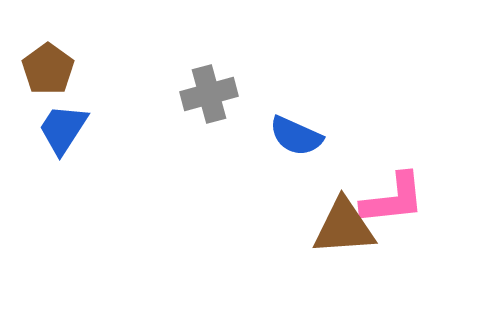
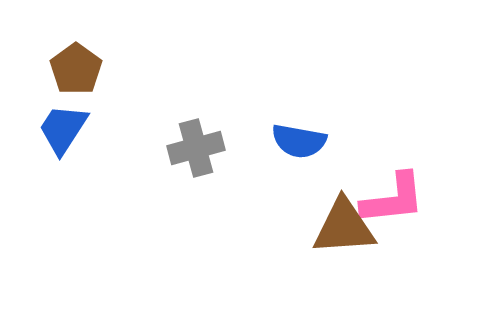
brown pentagon: moved 28 px right
gray cross: moved 13 px left, 54 px down
blue semicircle: moved 3 px right, 5 px down; rotated 14 degrees counterclockwise
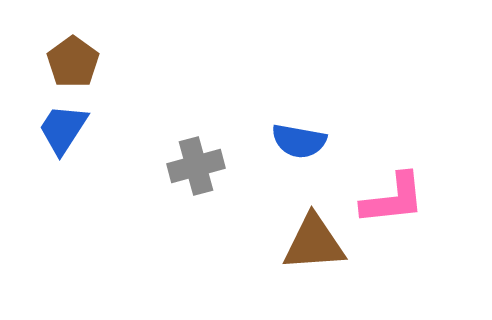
brown pentagon: moved 3 px left, 7 px up
gray cross: moved 18 px down
brown triangle: moved 30 px left, 16 px down
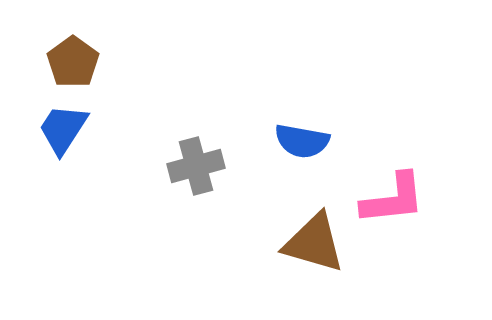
blue semicircle: moved 3 px right
brown triangle: rotated 20 degrees clockwise
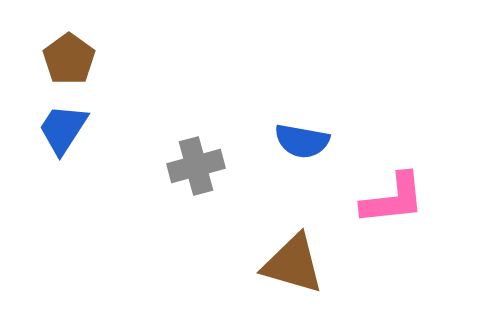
brown pentagon: moved 4 px left, 3 px up
brown triangle: moved 21 px left, 21 px down
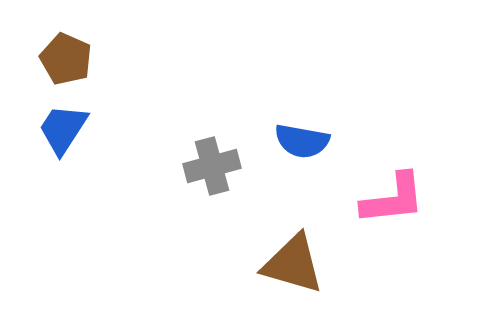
brown pentagon: moved 3 px left; rotated 12 degrees counterclockwise
gray cross: moved 16 px right
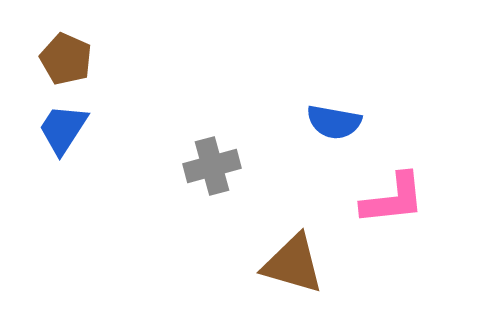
blue semicircle: moved 32 px right, 19 px up
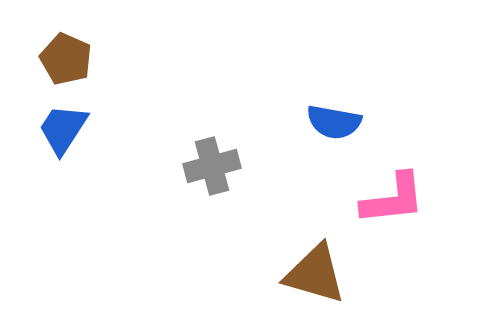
brown triangle: moved 22 px right, 10 px down
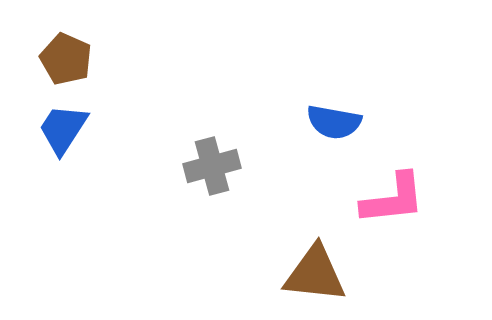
brown triangle: rotated 10 degrees counterclockwise
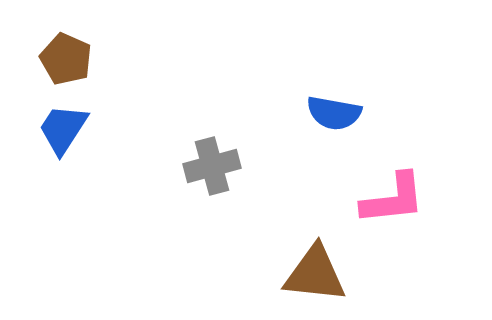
blue semicircle: moved 9 px up
